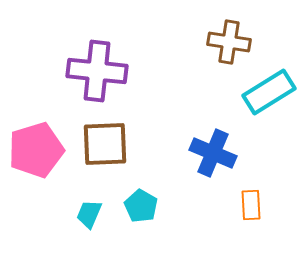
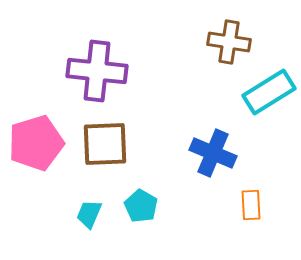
pink pentagon: moved 7 px up
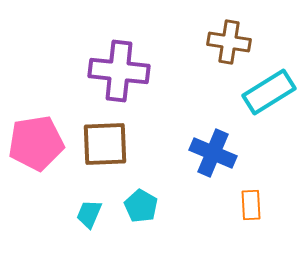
purple cross: moved 22 px right
pink pentagon: rotated 8 degrees clockwise
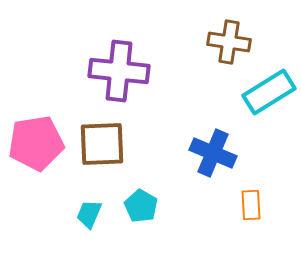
brown square: moved 3 px left
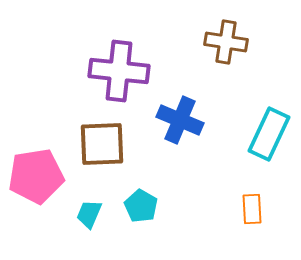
brown cross: moved 3 px left
cyan rectangle: moved 42 px down; rotated 33 degrees counterclockwise
pink pentagon: moved 33 px down
blue cross: moved 33 px left, 33 px up
orange rectangle: moved 1 px right, 4 px down
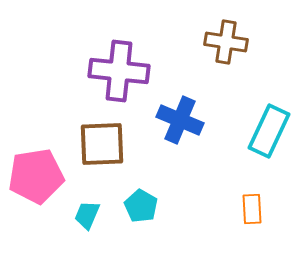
cyan rectangle: moved 3 px up
cyan trapezoid: moved 2 px left, 1 px down
